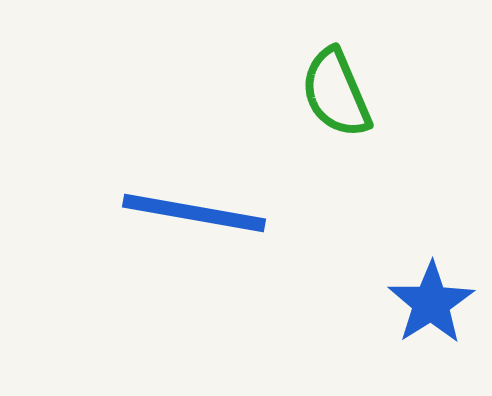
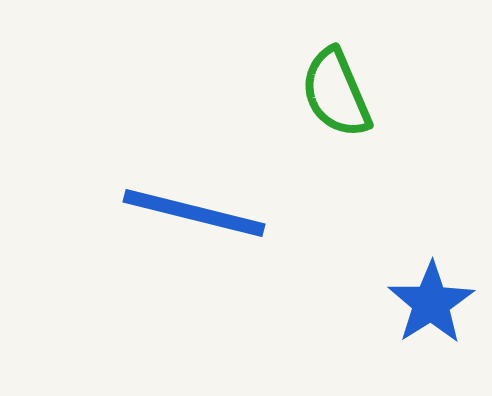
blue line: rotated 4 degrees clockwise
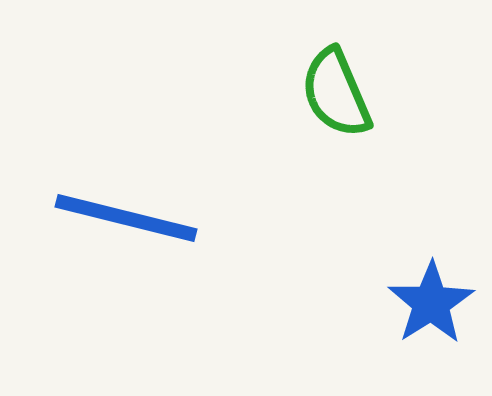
blue line: moved 68 px left, 5 px down
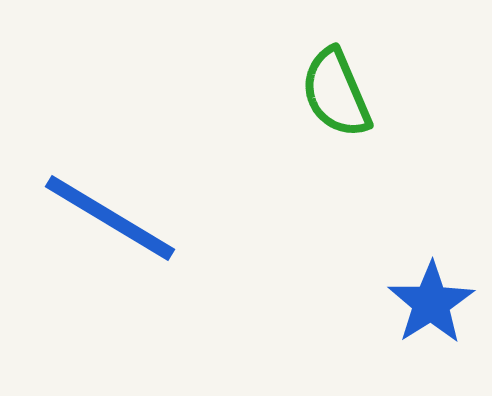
blue line: moved 16 px left; rotated 17 degrees clockwise
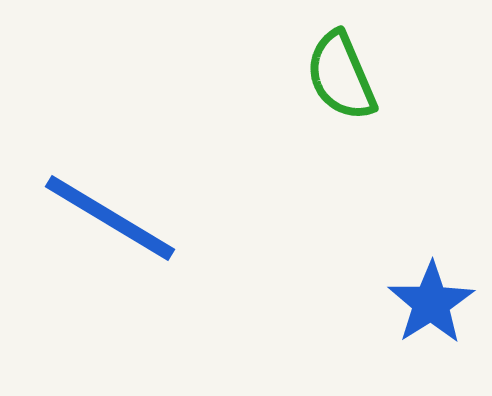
green semicircle: moved 5 px right, 17 px up
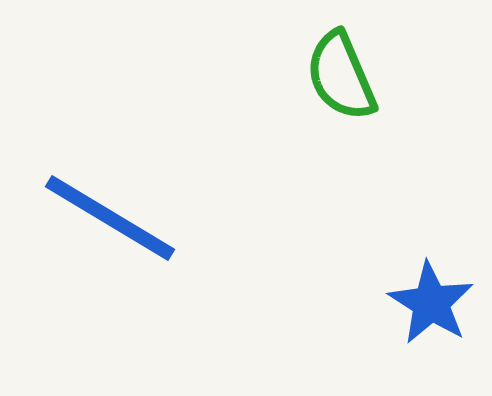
blue star: rotated 8 degrees counterclockwise
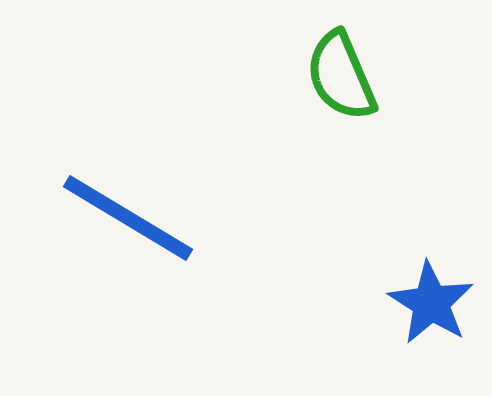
blue line: moved 18 px right
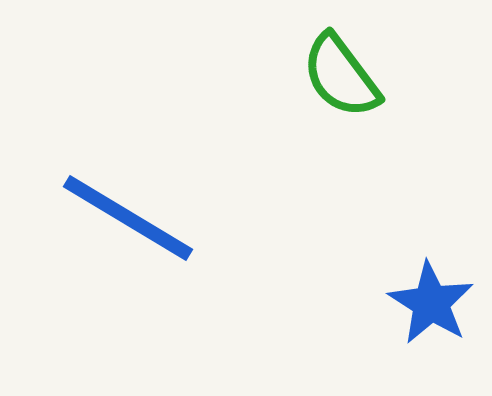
green semicircle: rotated 14 degrees counterclockwise
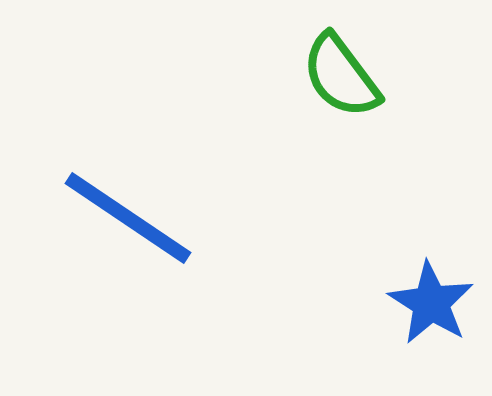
blue line: rotated 3 degrees clockwise
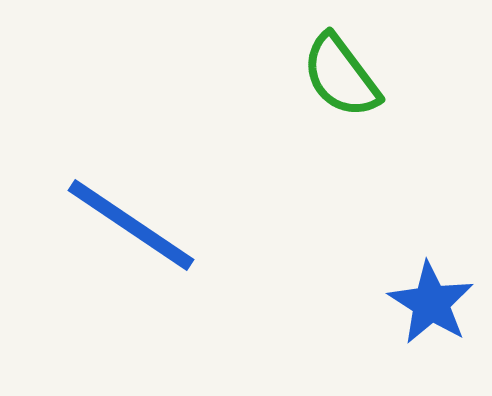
blue line: moved 3 px right, 7 px down
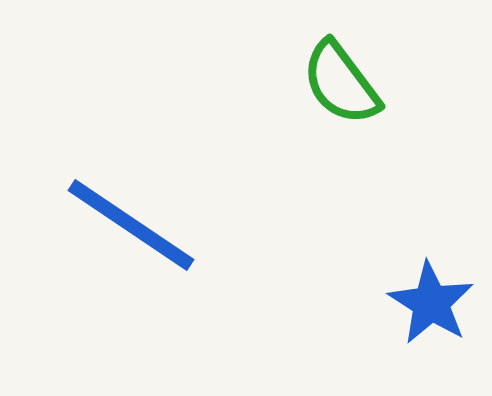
green semicircle: moved 7 px down
